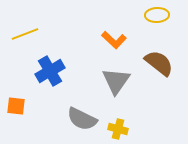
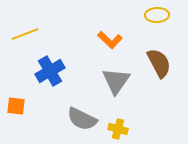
orange L-shape: moved 4 px left
brown semicircle: rotated 24 degrees clockwise
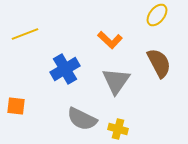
yellow ellipse: rotated 50 degrees counterclockwise
blue cross: moved 15 px right, 2 px up
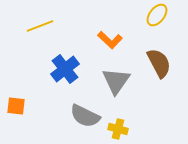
yellow line: moved 15 px right, 8 px up
blue cross: rotated 8 degrees counterclockwise
gray semicircle: moved 3 px right, 3 px up
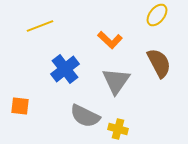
orange square: moved 4 px right
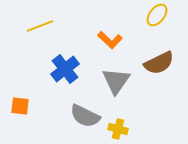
brown semicircle: rotated 92 degrees clockwise
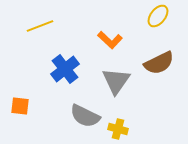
yellow ellipse: moved 1 px right, 1 px down
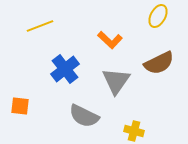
yellow ellipse: rotated 10 degrees counterclockwise
gray semicircle: moved 1 px left
yellow cross: moved 16 px right, 2 px down
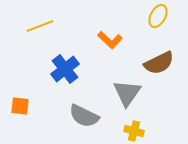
gray triangle: moved 11 px right, 12 px down
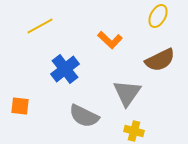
yellow line: rotated 8 degrees counterclockwise
brown semicircle: moved 1 px right, 3 px up
